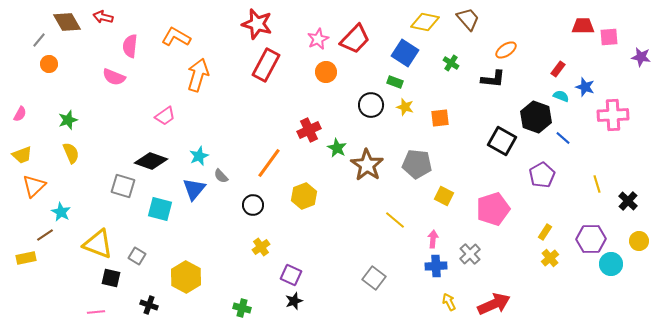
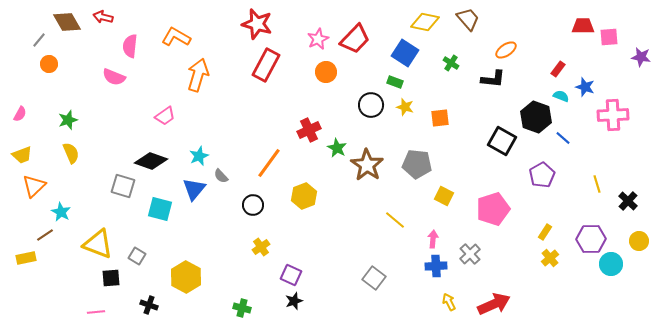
black square at (111, 278): rotated 18 degrees counterclockwise
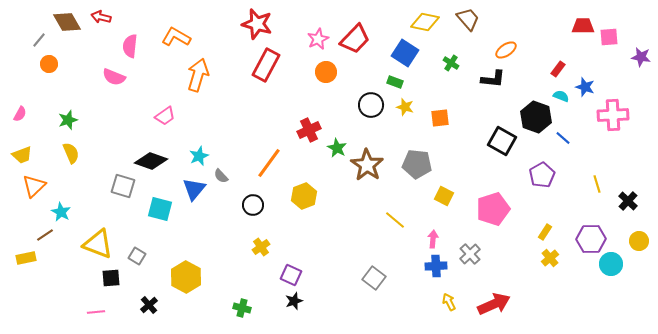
red arrow at (103, 17): moved 2 px left
black cross at (149, 305): rotated 30 degrees clockwise
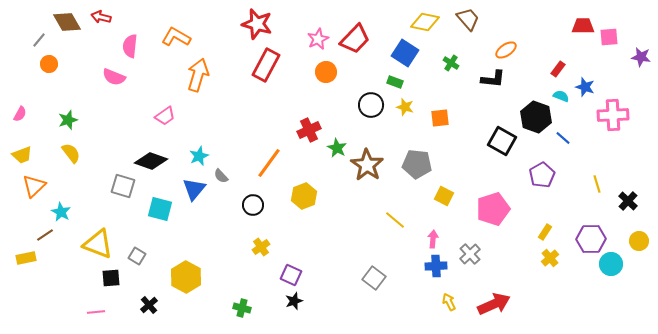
yellow semicircle at (71, 153): rotated 15 degrees counterclockwise
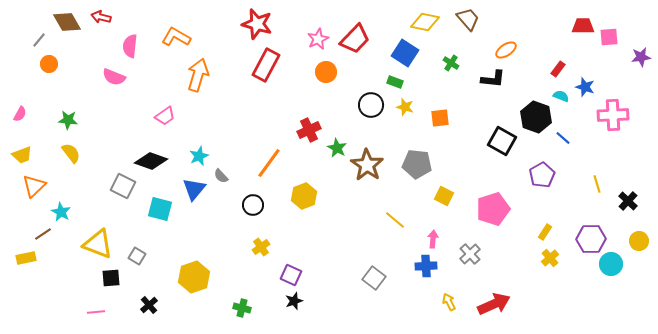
purple star at (641, 57): rotated 18 degrees counterclockwise
green star at (68, 120): rotated 24 degrees clockwise
gray square at (123, 186): rotated 10 degrees clockwise
brown line at (45, 235): moved 2 px left, 1 px up
blue cross at (436, 266): moved 10 px left
yellow hexagon at (186, 277): moved 8 px right; rotated 12 degrees clockwise
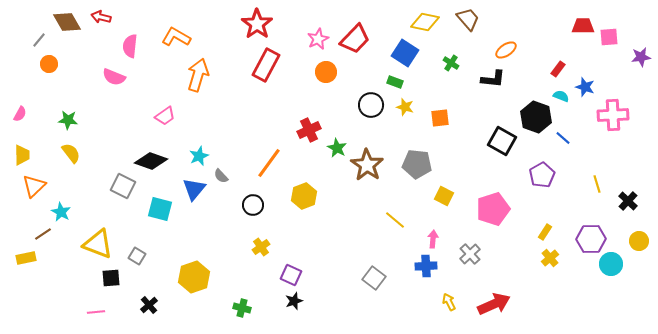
red star at (257, 24): rotated 20 degrees clockwise
yellow trapezoid at (22, 155): rotated 70 degrees counterclockwise
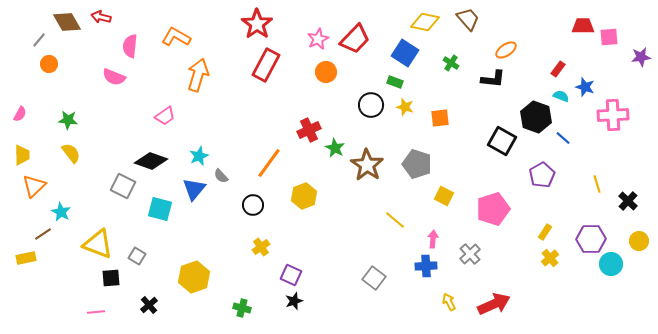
green star at (337, 148): moved 2 px left
gray pentagon at (417, 164): rotated 12 degrees clockwise
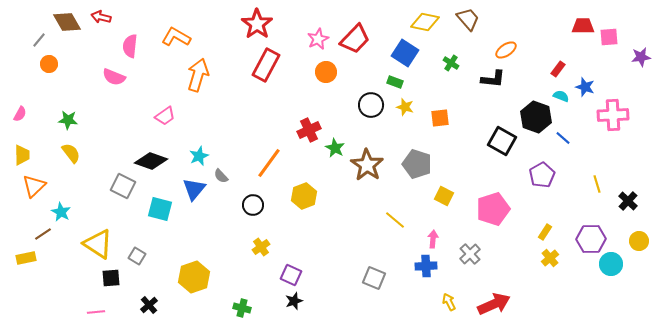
yellow triangle at (98, 244): rotated 12 degrees clockwise
gray square at (374, 278): rotated 15 degrees counterclockwise
